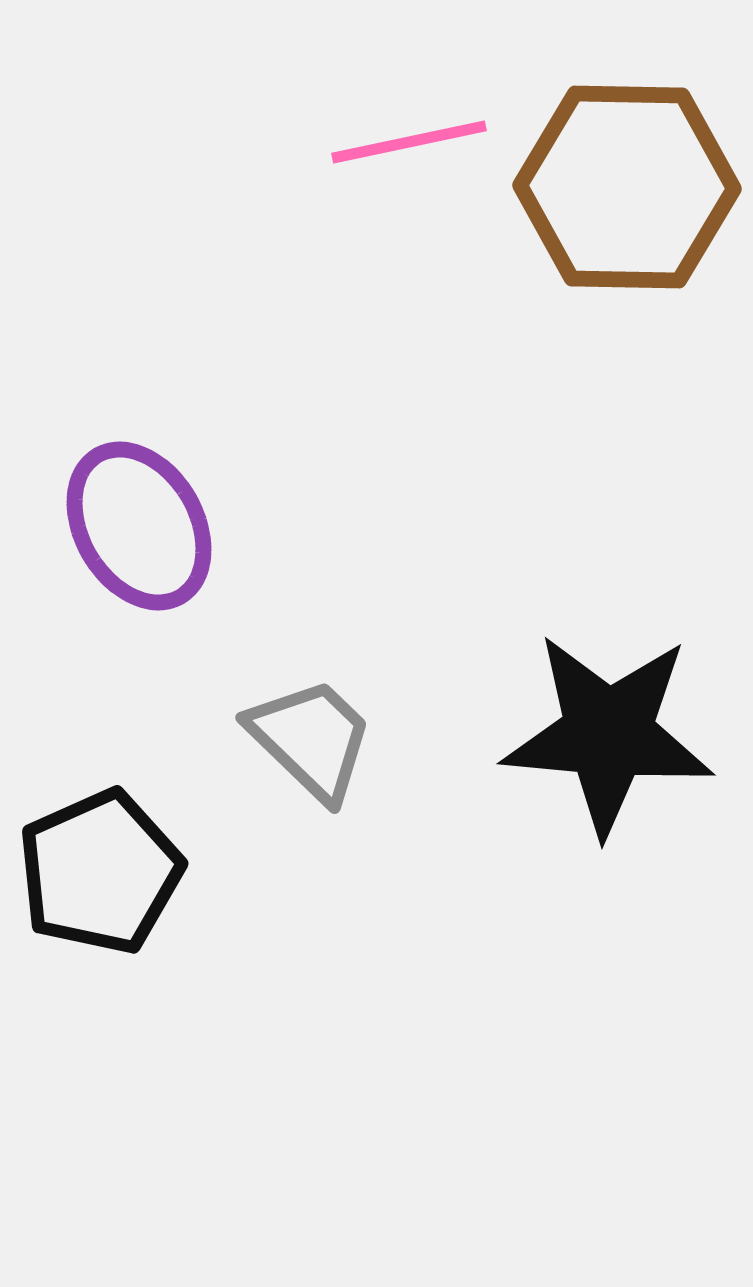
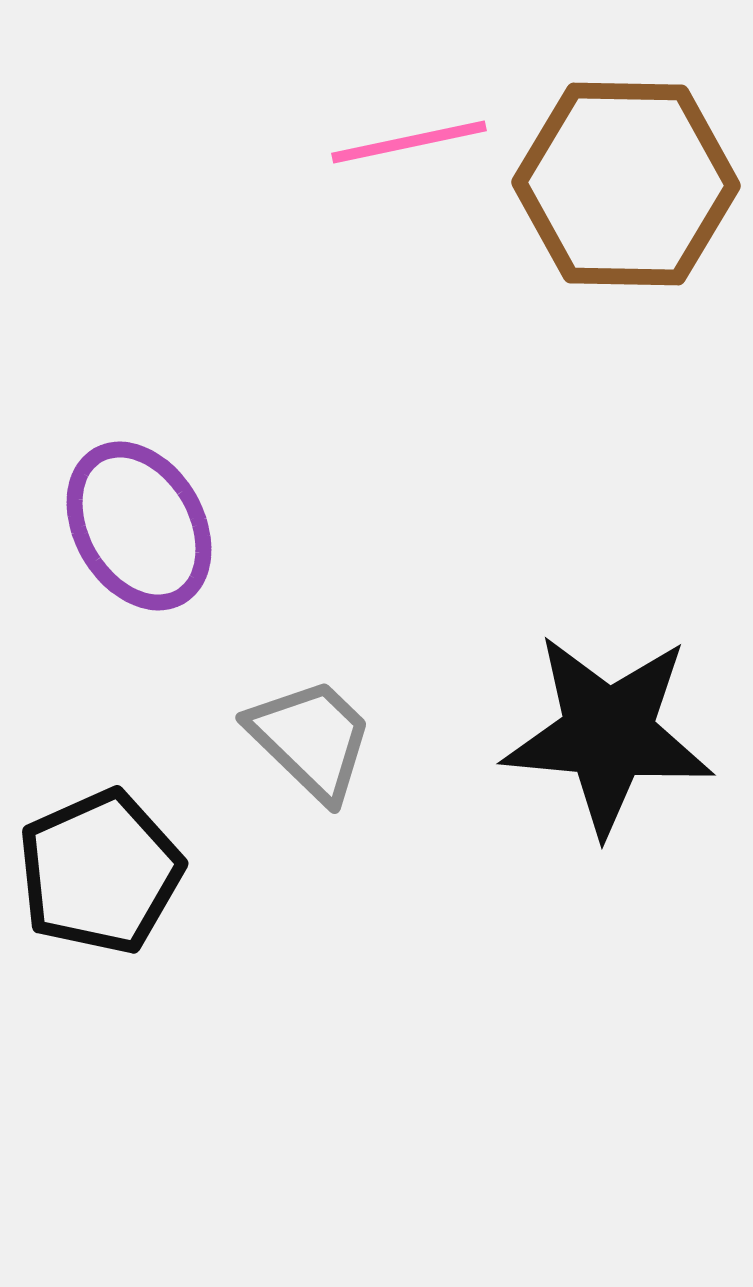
brown hexagon: moved 1 px left, 3 px up
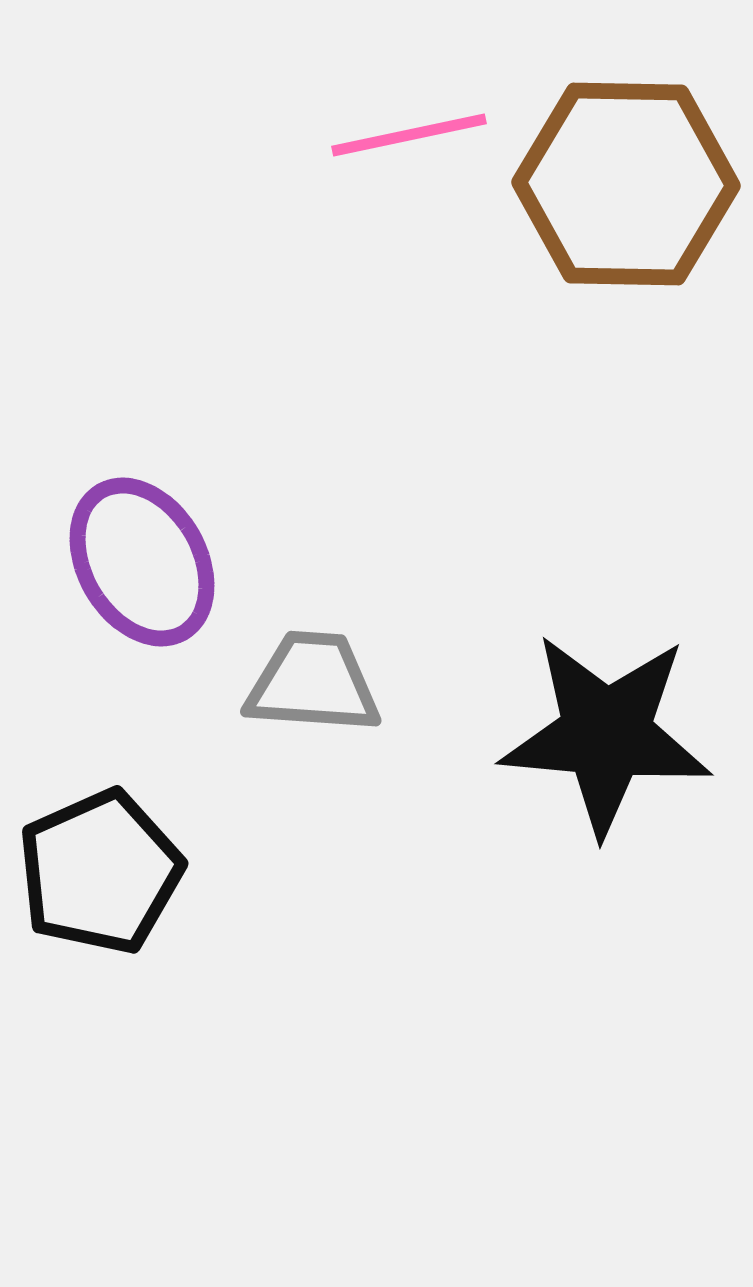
pink line: moved 7 px up
purple ellipse: moved 3 px right, 36 px down
black star: moved 2 px left
gray trapezoid: moved 2 px right, 56 px up; rotated 40 degrees counterclockwise
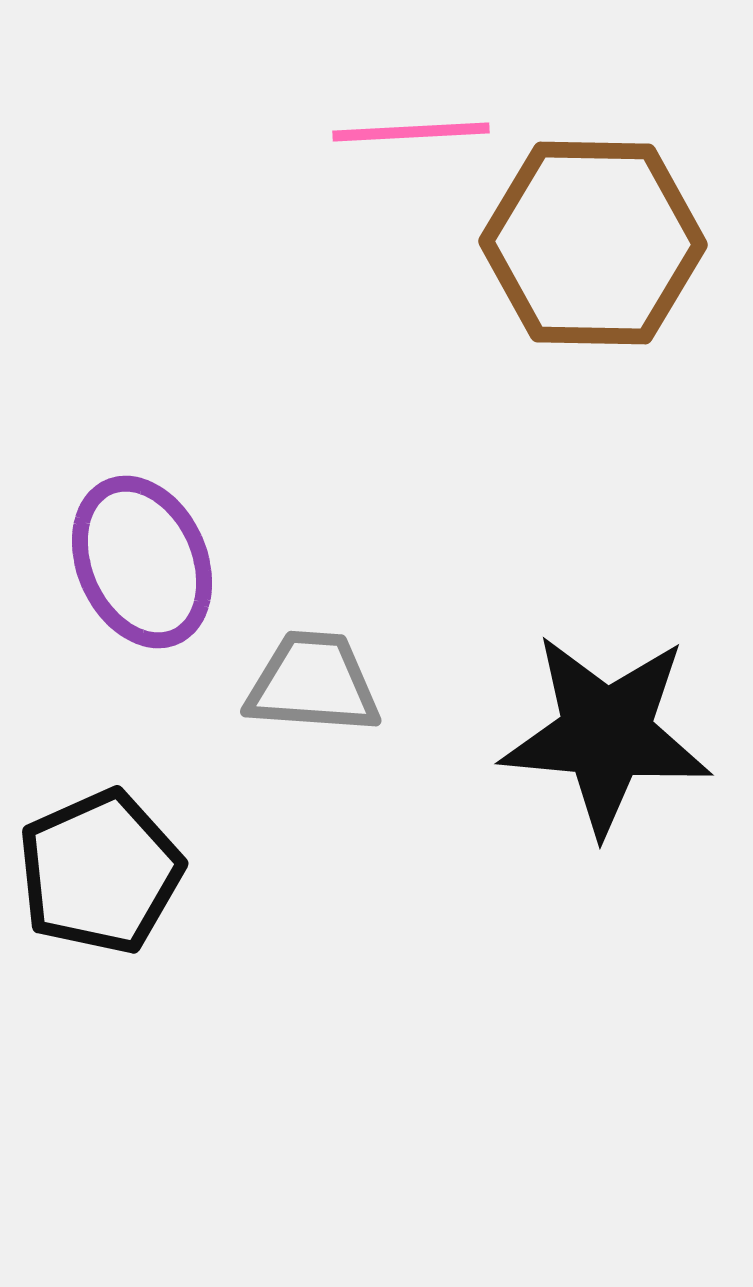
pink line: moved 2 px right, 3 px up; rotated 9 degrees clockwise
brown hexagon: moved 33 px left, 59 px down
purple ellipse: rotated 6 degrees clockwise
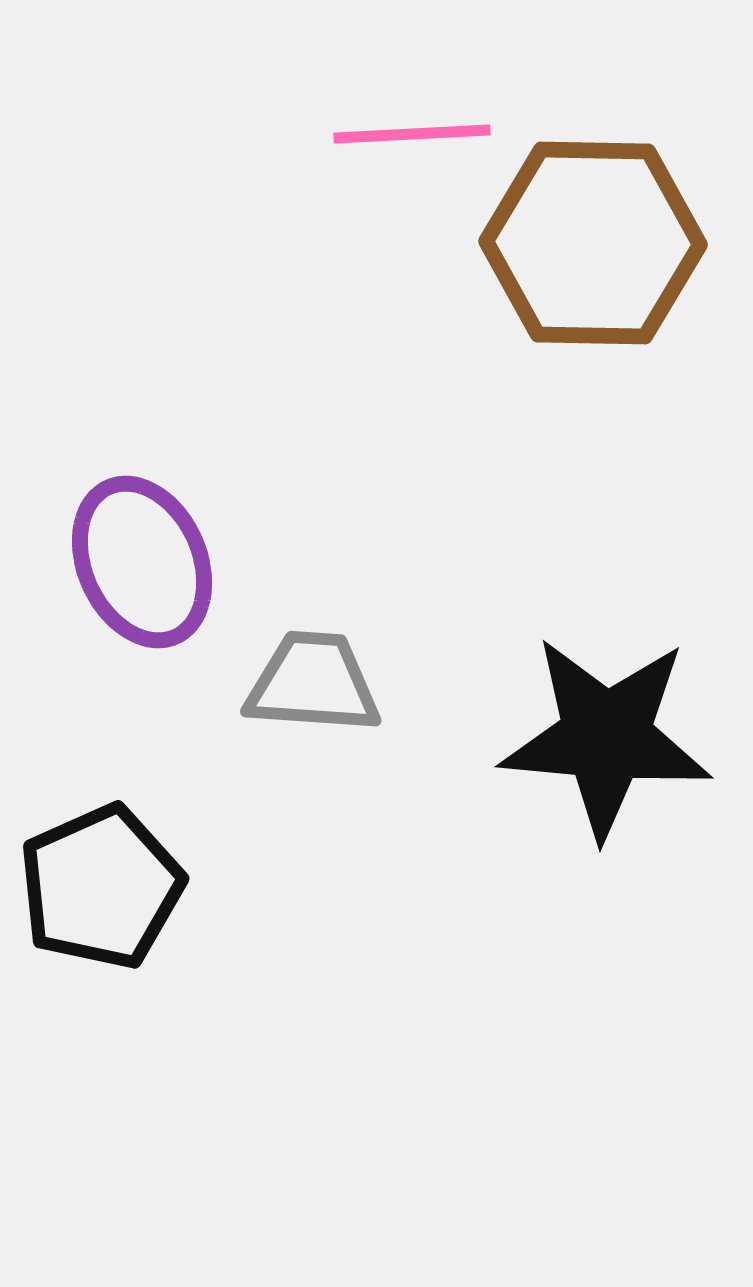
pink line: moved 1 px right, 2 px down
black star: moved 3 px down
black pentagon: moved 1 px right, 15 px down
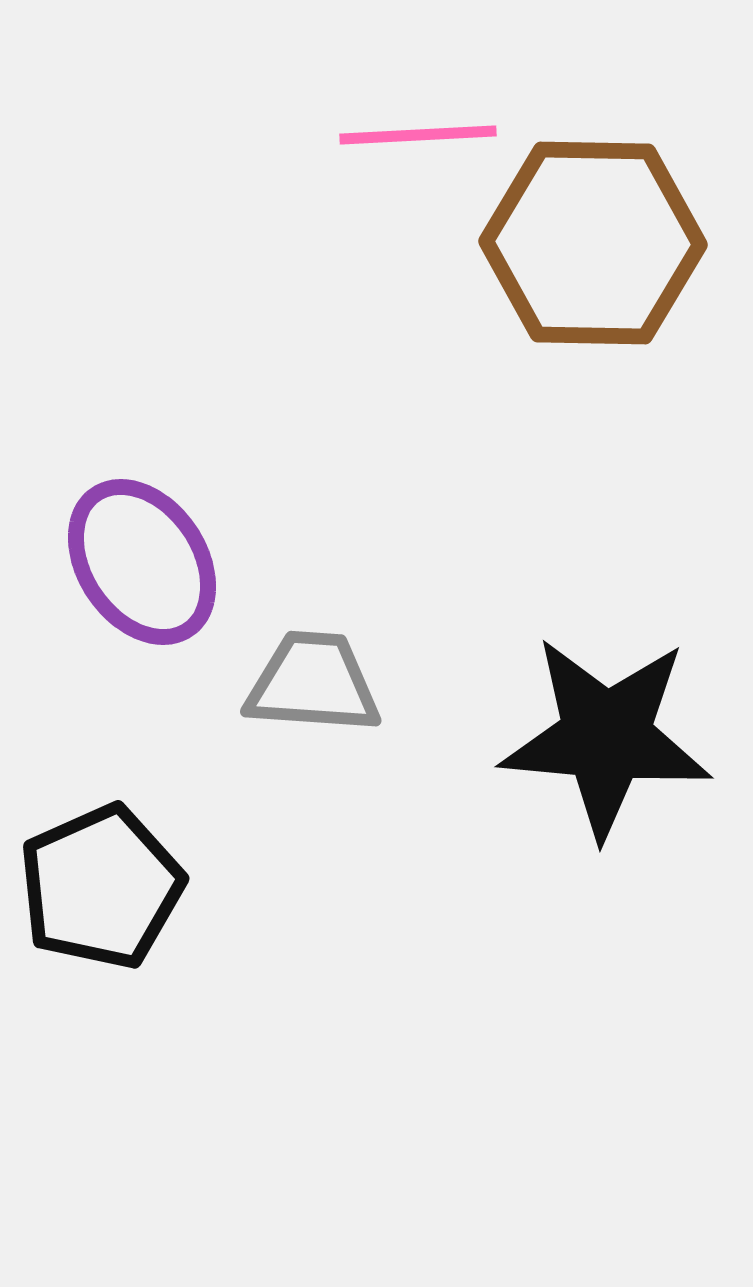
pink line: moved 6 px right, 1 px down
purple ellipse: rotated 10 degrees counterclockwise
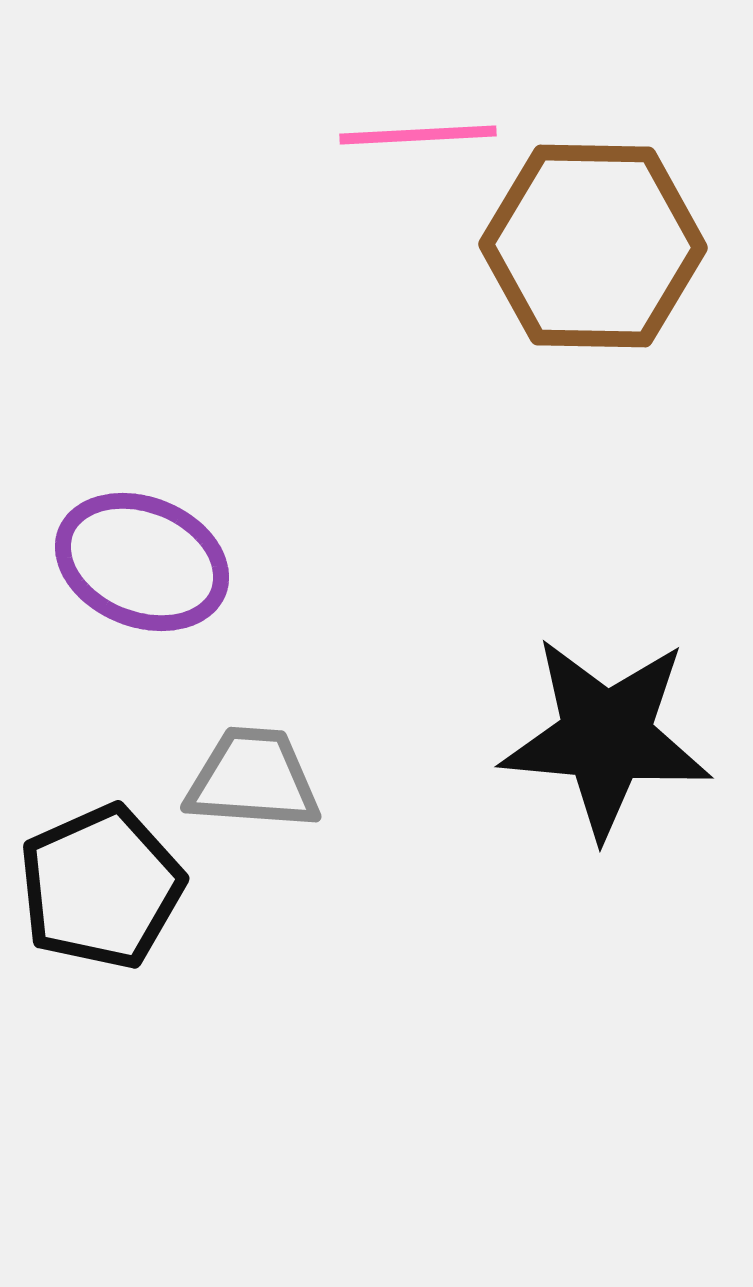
brown hexagon: moved 3 px down
purple ellipse: rotated 34 degrees counterclockwise
gray trapezoid: moved 60 px left, 96 px down
